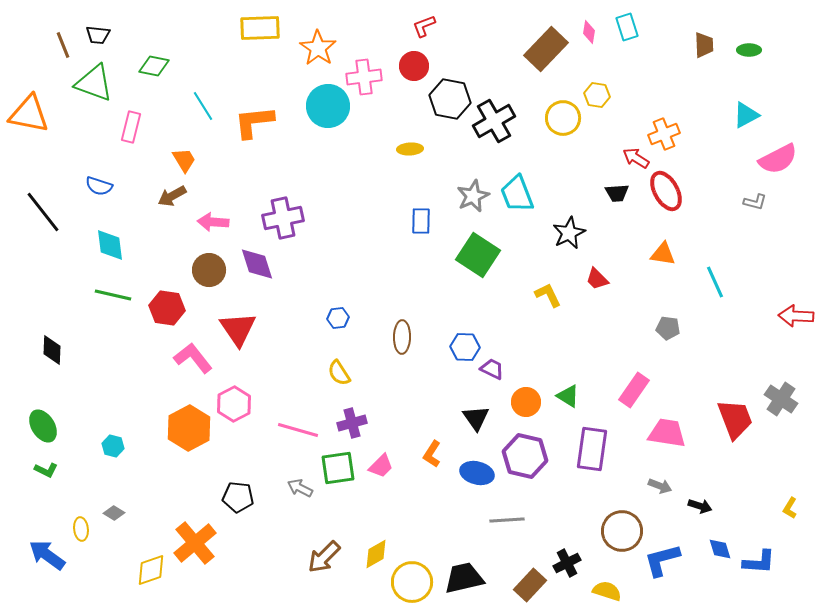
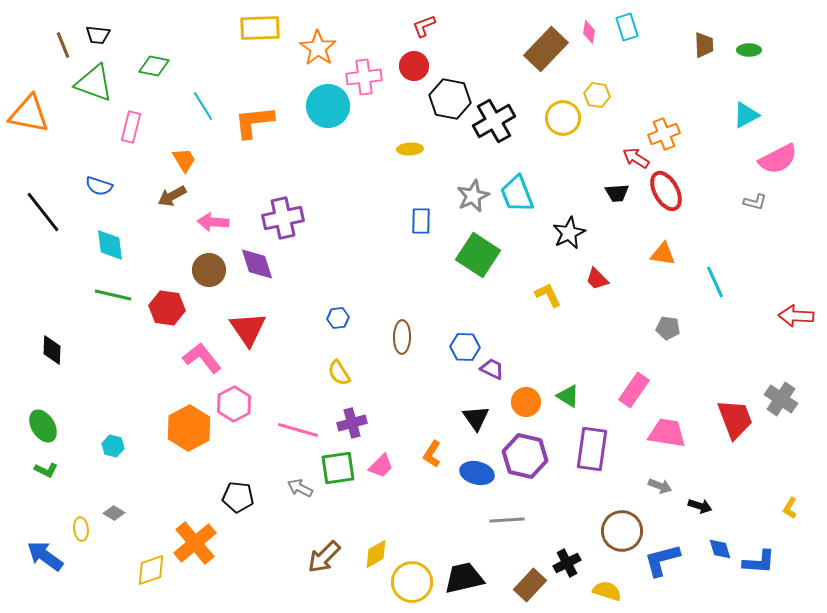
red triangle at (238, 329): moved 10 px right
pink L-shape at (193, 358): moved 9 px right
blue arrow at (47, 555): moved 2 px left, 1 px down
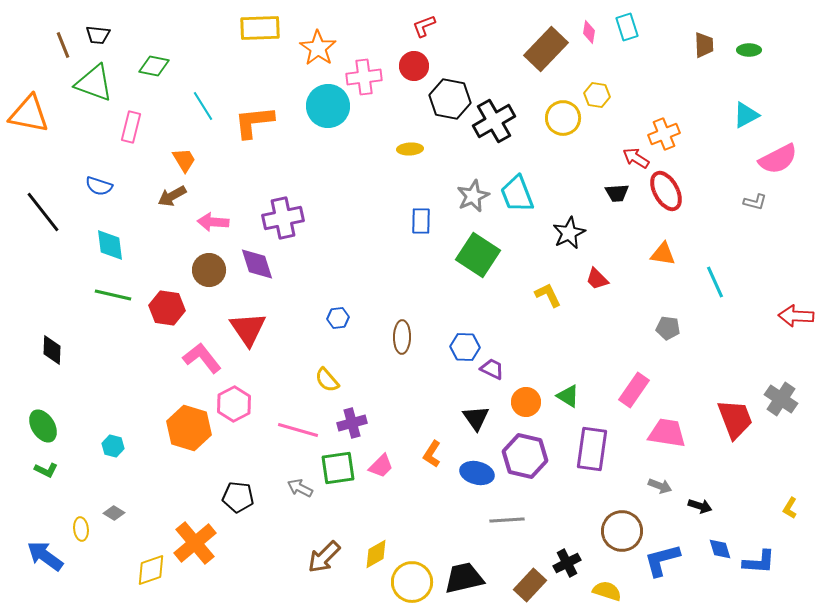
yellow semicircle at (339, 373): moved 12 px left, 7 px down; rotated 8 degrees counterclockwise
orange hexagon at (189, 428): rotated 15 degrees counterclockwise
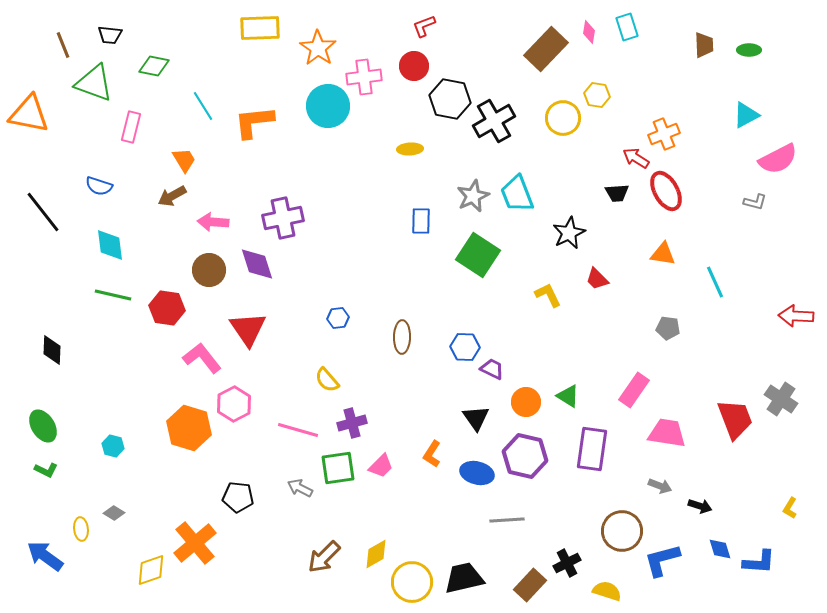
black trapezoid at (98, 35): moved 12 px right
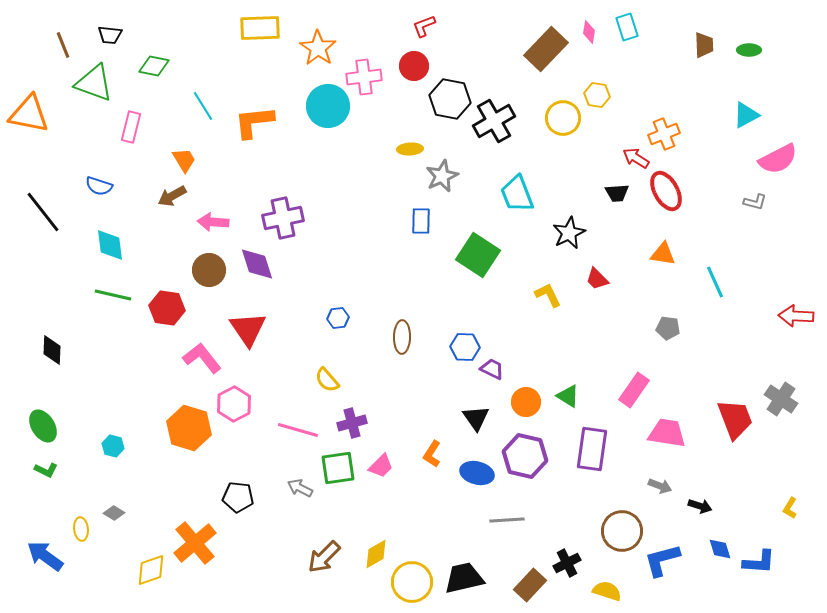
gray star at (473, 196): moved 31 px left, 20 px up
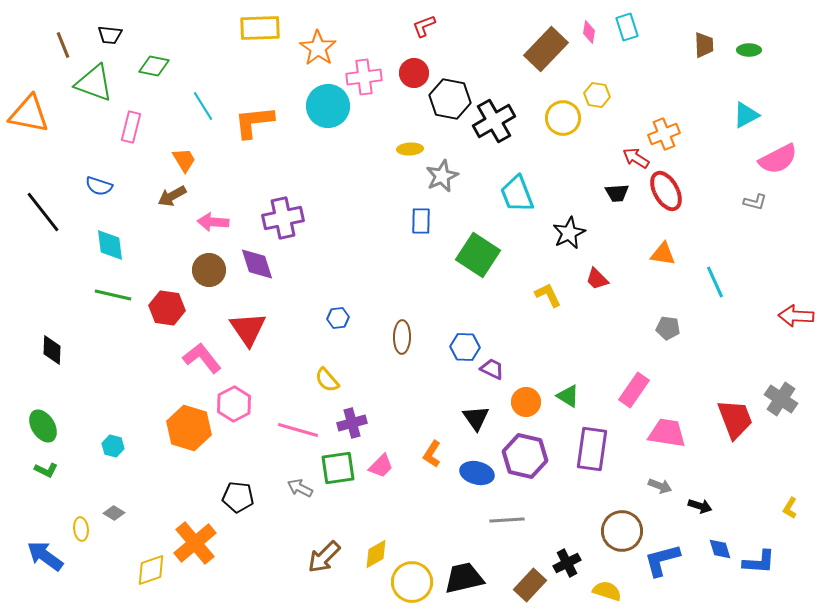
red circle at (414, 66): moved 7 px down
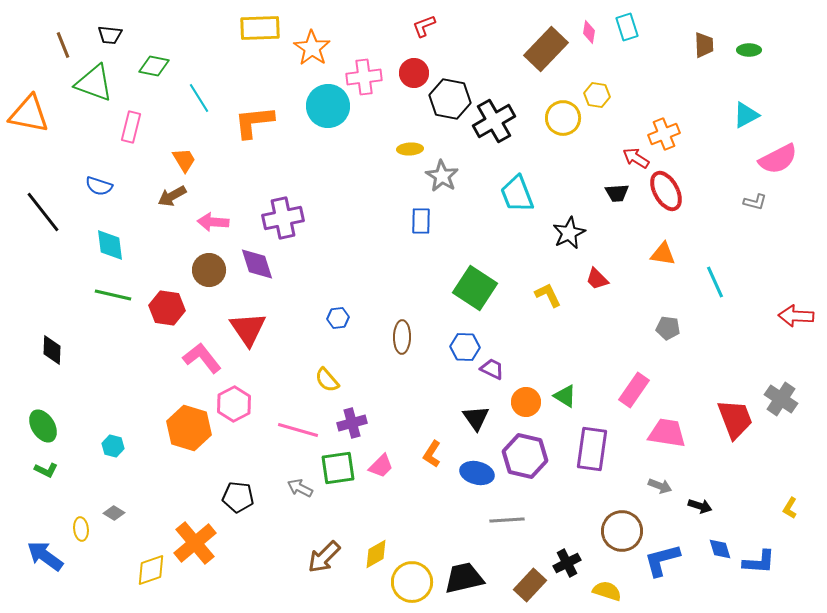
orange star at (318, 48): moved 6 px left
cyan line at (203, 106): moved 4 px left, 8 px up
gray star at (442, 176): rotated 16 degrees counterclockwise
green square at (478, 255): moved 3 px left, 33 px down
green triangle at (568, 396): moved 3 px left
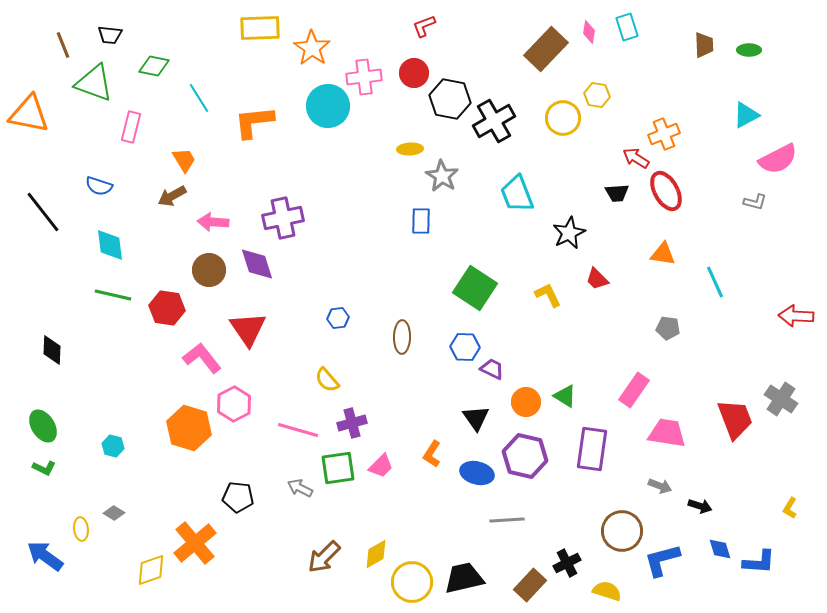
green L-shape at (46, 470): moved 2 px left, 2 px up
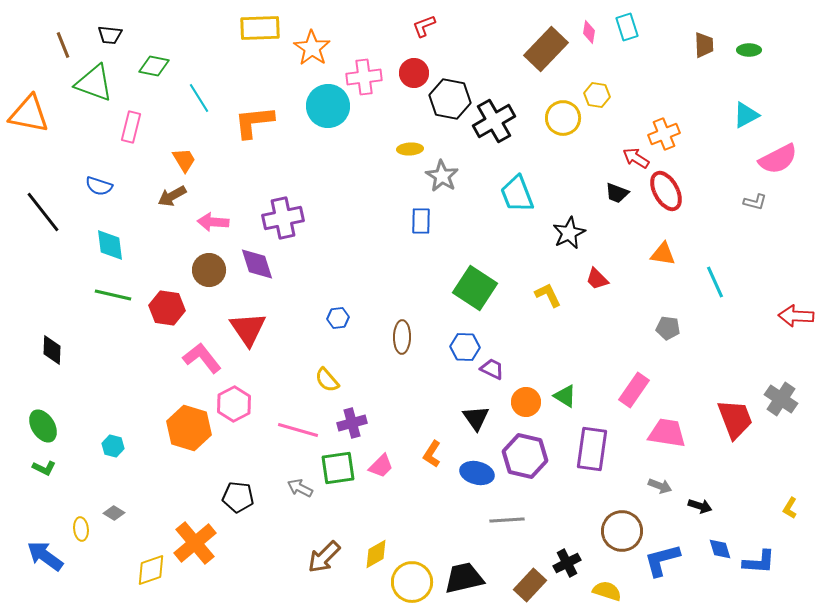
black trapezoid at (617, 193): rotated 25 degrees clockwise
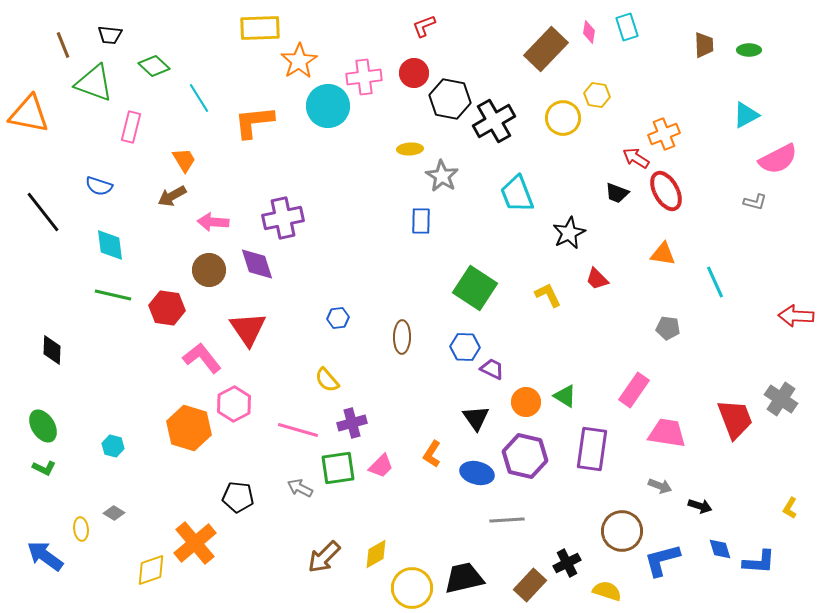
orange star at (312, 48): moved 13 px left, 13 px down; rotated 6 degrees clockwise
green diamond at (154, 66): rotated 32 degrees clockwise
yellow circle at (412, 582): moved 6 px down
